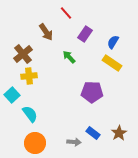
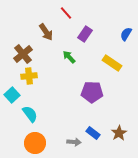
blue semicircle: moved 13 px right, 8 px up
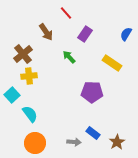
brown star: moved 2 px left, 9 px down
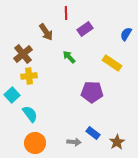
red line: rotated 40 degrees clockwise
purple rectangle: moved 5 px up; rotated 21 degrees clockwise
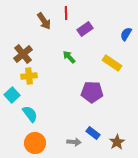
brown arrow: moved 2 px left, 11 px up
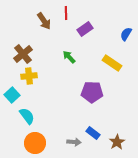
cyan semicircle: moved 3 px left, 2 px down
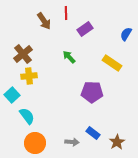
gray arrow: moved 2 px left
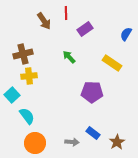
brown cross: rotated 24 degrees clockwise
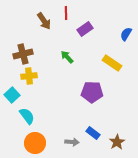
green arrow: moved 2 px left
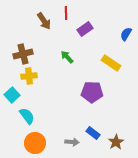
yellow rectangle: moved 1 px left
brown star: moved 1 px left
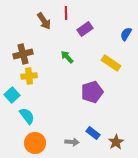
purple pentagon: rotated 20 degrees counterclockwise
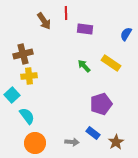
purple rectangle: rotated 42 degrees clockwise
green arrow: moved 17 px right, 9 px down
purple pentagon: moved 9 px right, 12 px down
